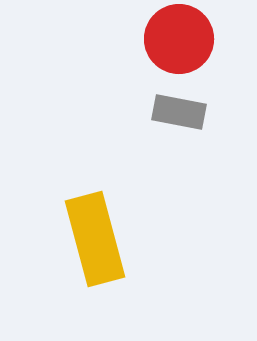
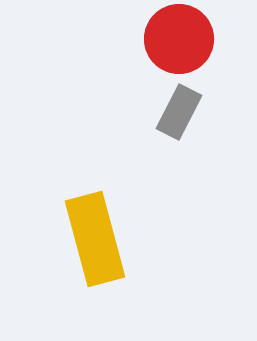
gray rectangle: rotated 74 degrees counterclockwise
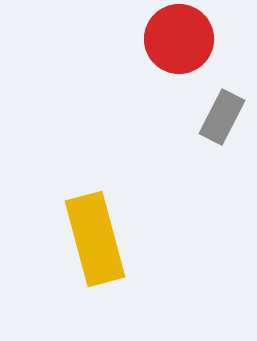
gray rectangle: moved 43 px right, 5 px down
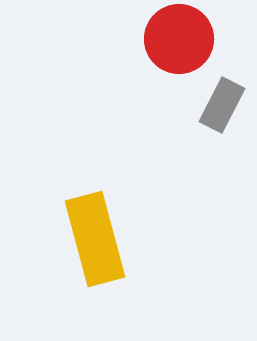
gray rectangle: moved 12 px up
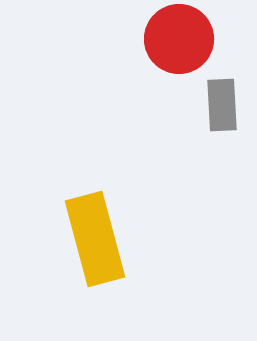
gray rectangle: rotated 30 degrees counterclockwise
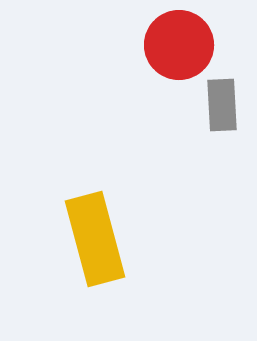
red circle: moved 6 px down
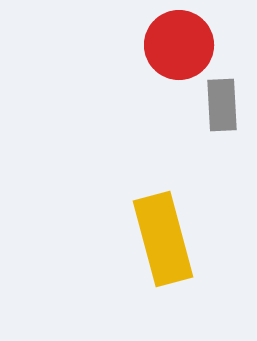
yellow rectangle: moved 68 px right
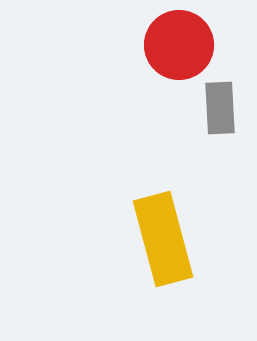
gray rectangle: moved 2 px left, 3 px down
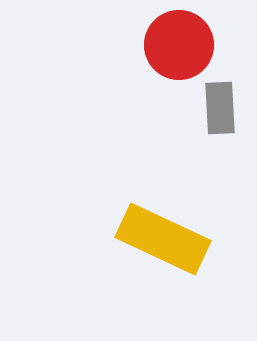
yellow rectangle: rotated 50 degrees counterclockwise
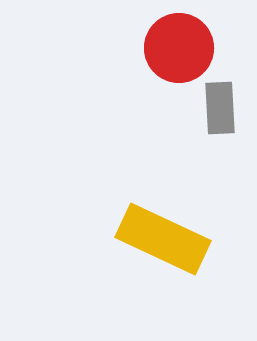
red circle: moved 3 px down
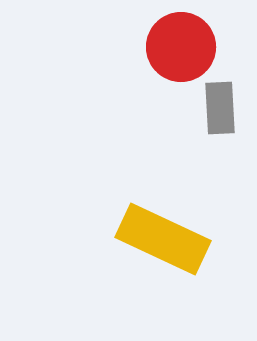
red circle: moved 2 px right, 1 px up
